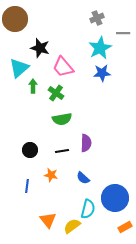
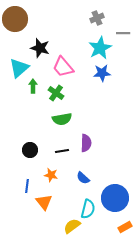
orange triangle: moved 4 px left, 18 px up
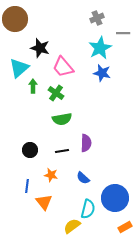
blue star: rotated 18 degrees clockwise
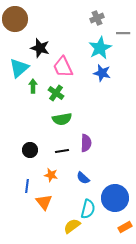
pink trapezoid: rotated 15 degrees clockwise
